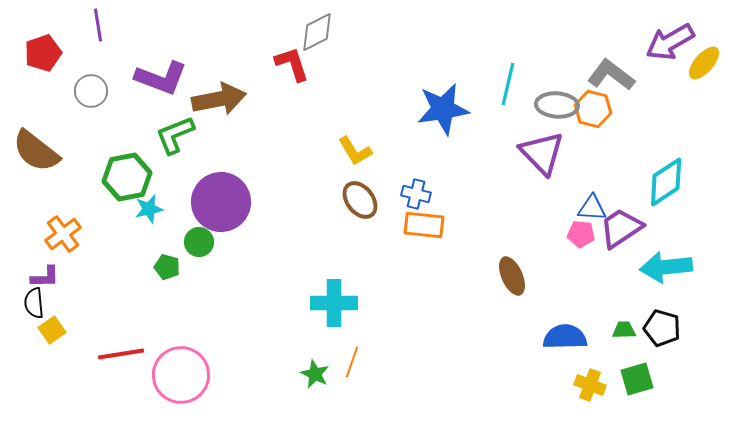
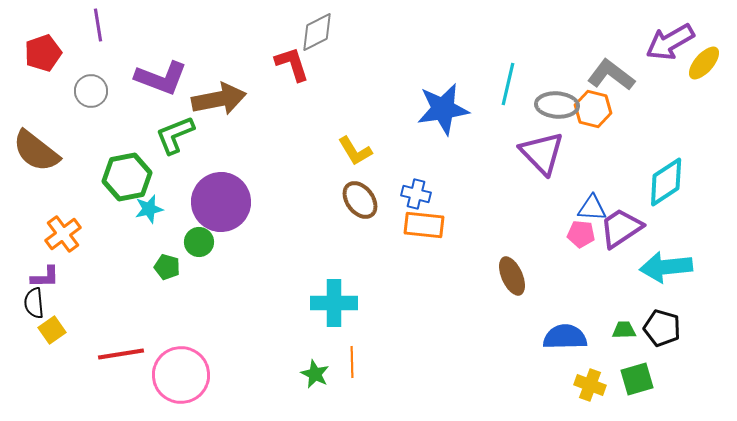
orange line at (352, 362): rotated 20 degrees counterclockwise
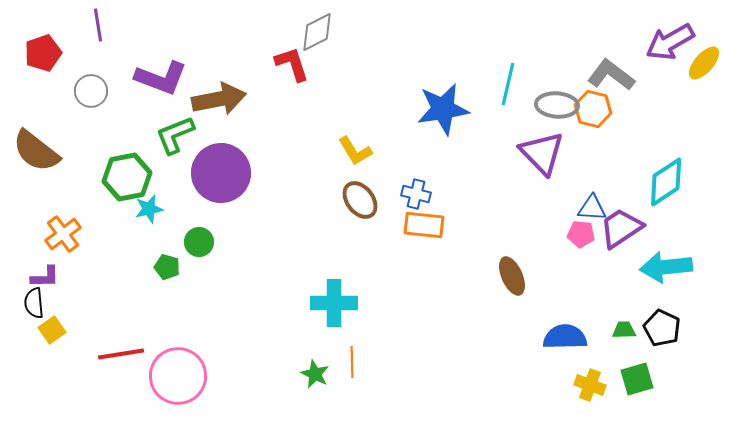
purple circle at (221, 202): moved 29 px up
black pentagon at (662, 328): rotated 9 degrees clockwise
pink circle at (181, 375): moved 3 px left, 1 px down
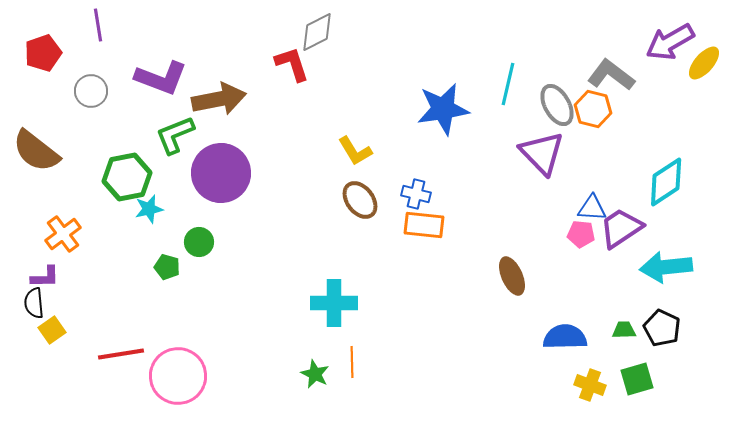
gray ellipse at (557, 105): rotated 57 degrees clockwise
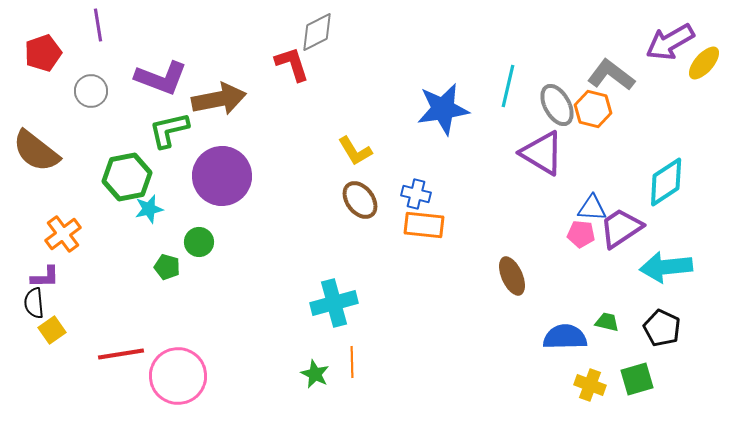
cyan line at (508, 84): moved 2 px down
green L-shape at (175, 135): moved 6 px left, 5 px up; rotated 9 degrees clockwise
purple triangle at (542, 153): rotated 15 degrees counterclockwise
purple circle at (221, 173): moved 1 px right, 3 px down
cyan cross at (334, 303): rotated 15 degrees counterclockwise
green trapezoid at (624, 330): moved 17 px left, 8 px up; rotated 15 degrees clockwise
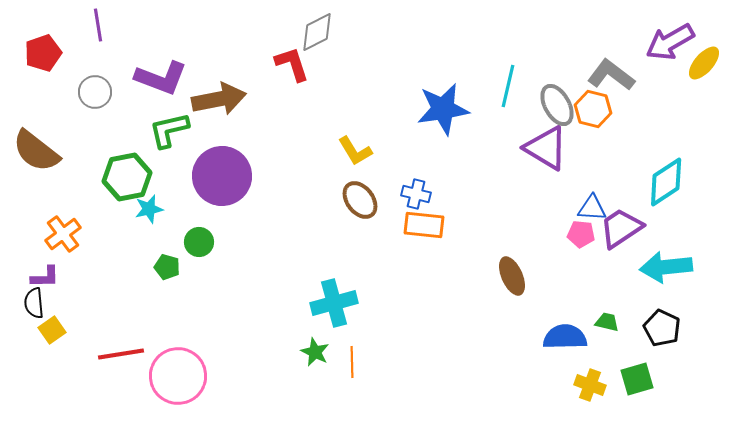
gray circle at (91, 91): moved 4 px right, 1 px down
purple triangle at (542, 153): moved 4 px right, 5 px up
green star at (315, 374): moved 22 px up
